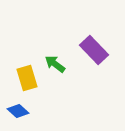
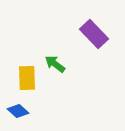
purple rectangle: moved 16 px up
yellow rectangle: rotated 15 degrees clockwise
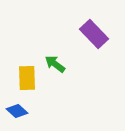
blue diamond: moved 1 px left
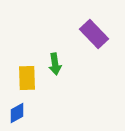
green arrow: rotated 135 degrees counterclockwise
blue diamond: moved 2 px down; rotated 70 degrees counterclockwise
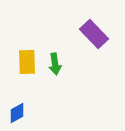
yellow rectangle: moved 16 px up
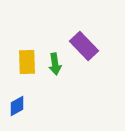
purple rectangle: moved 10 px left, 12 px down
blue diamond: moved 7 px up
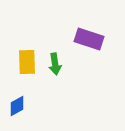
purple rectangle: moved 5 px right, 7 px up; rotated 28 degrees counterclockwise
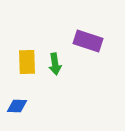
purple rectangle: moved 1 px left, 2 px down
blue diamond: rotated 30 degrees clockwise
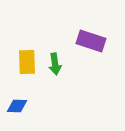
purple rectangle: moved 3 px right
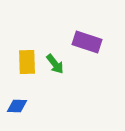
purple rectangle: moved 4 px left, 1 px down
green arrow: rotated 30 degrees counterclockwise
